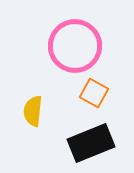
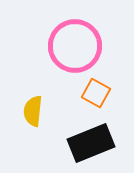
orange square: moved 2 px right
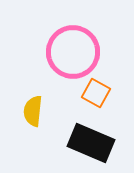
pink circle: moved 2 px left, 6 px down
black rectangle: rotated 45 degrees clockwise
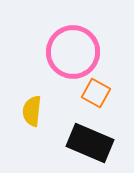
yellow semicircle: moved 1 px left
black rectangle: moved 1 px left
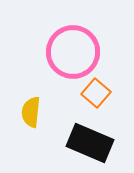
orange square: rotated 12 degrees clockwise
yellow semicircle: moved 1 px left, 1 px down
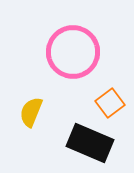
orange square: moved 14 px right, 10 px down; rotated 12 degrees clockwise
yellow semicircle: rotated 16 degrees clockwise
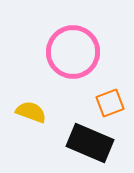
orange square: rotated 16 degrees clockwise
yellow semicircle: rotated 88 degrees clockwise
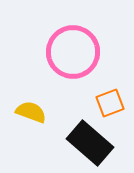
black rectangle: rotated 18 degrees clockwise
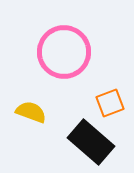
pink circle: moved 9 px left
black rectangle: moved 1 px right, 1 px up
